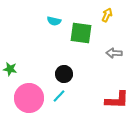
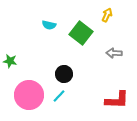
cyan semicircle: moved 5 px left, 4 px down
green square: rotated 30 degrees clockwise
green star: moved 8 px up
pink circle: moved 3 px up
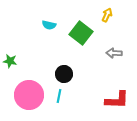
cyan line: rotated 32 degrees counterclockwise
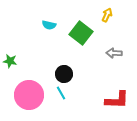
cyan line: moved 2 px right, 3 px up; rotated 40 degrees counterclockwise
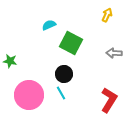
cyan semicircle: rotated 144 degrees clockwise
green square: moved 10 px left, 10 px down; rotated 10 degrees counterclockwise
red L-shape: moved 8 px left; rotated 60 degrees counterclockwise
